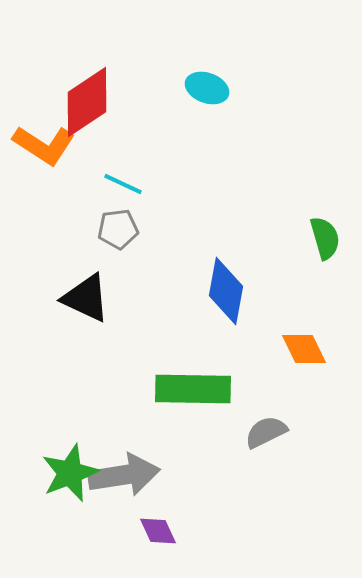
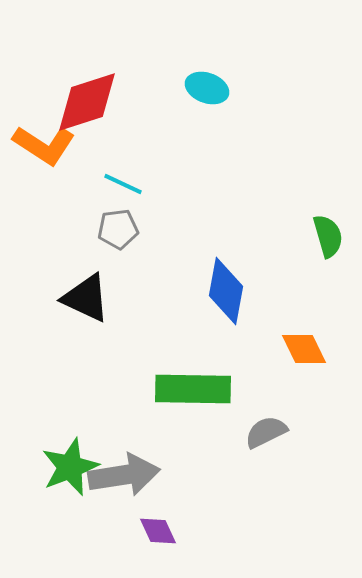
red diamond: rotated 16 degrees clockwise
green semicircle: moved 3 px right, 2 px up
green star: moved 6 px up
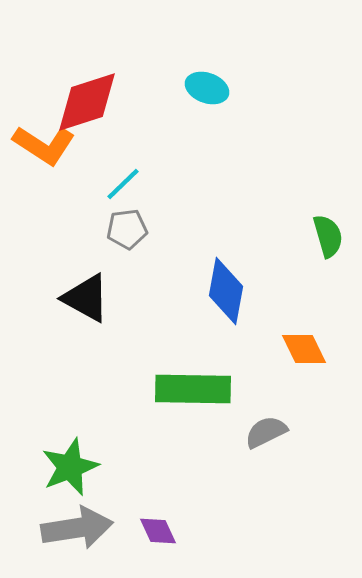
cyan line: rotated 69 degrees counterclockwise
gray pentagon: moved 9 px right
black triangle: rotated 4 degrees clockwise
gray arrow: moved 47 px left, 53 px down
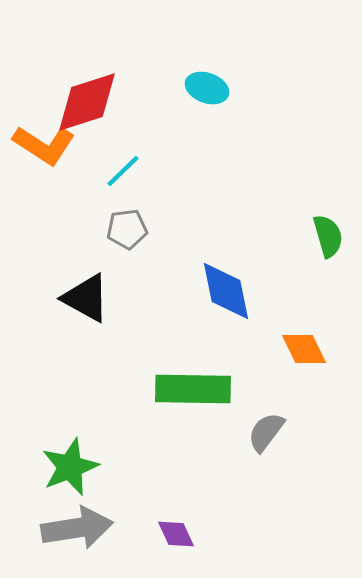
cyan line: moved 13 px up
blue diamond: rotated 22 degrees counterclockwise
gray semicircle: rotated 27 degrees counterclockwise
purple diamond: moved 18 px right, 3 px down
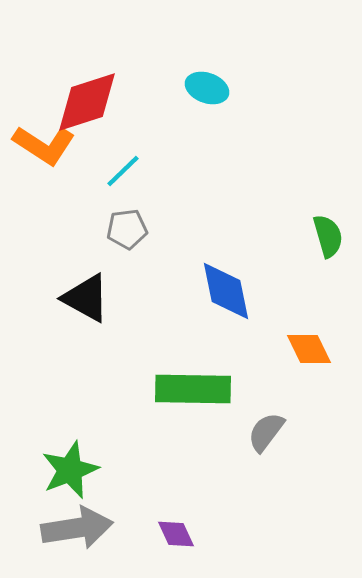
orange diamond: moved 5 px right
green star: moved 3 px down
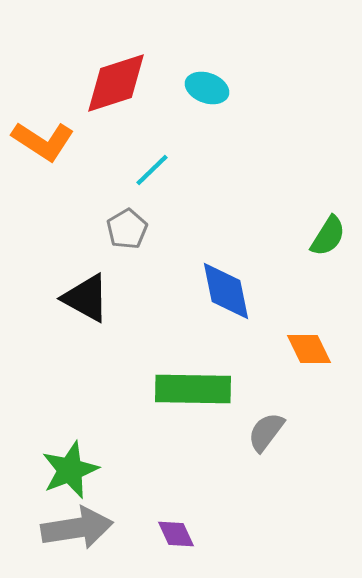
red diamond: moved 29 px right, 19 px up
orange L-shape: moved 1 px left, 4 px up
cyan line: moved 29 px right, 1 px up
gray pentagon: rotated 24 degrees counterclockwise
green semicircle: rotated 48 degrees clockwise
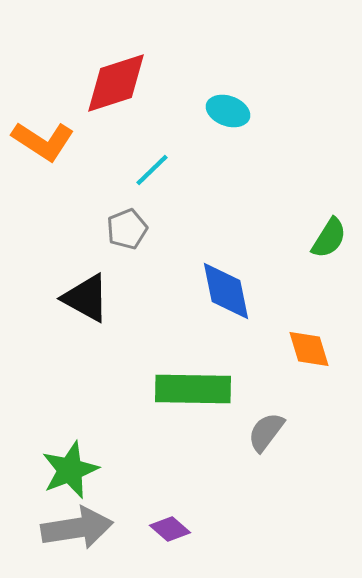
cyan ellipse: moved 21 px right, 23 px down
gray pentagon: rotated 9 degrees clockwise
green semicircle: moved 1 px right, 2 px down
orange diamond: rotated 9 degrees clockwise
purple diamond: moved 6 px left, 5 px up; rotated 24 degrees counterclockwise
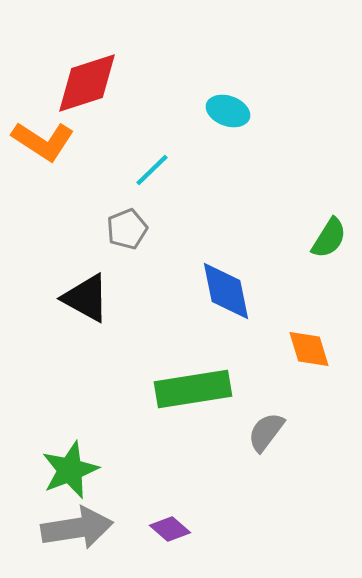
red diamond: moved 29 px left
green rectangle: rotated 10 degrees counterclockwise
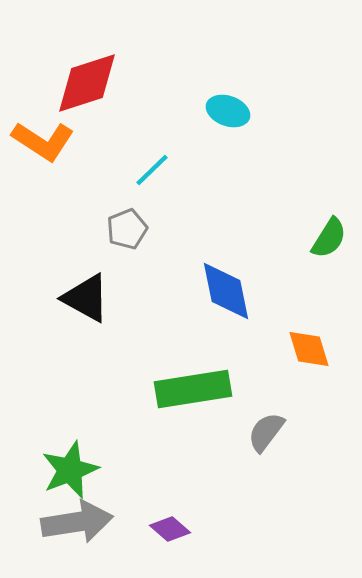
gray arrow: moved 6 px up
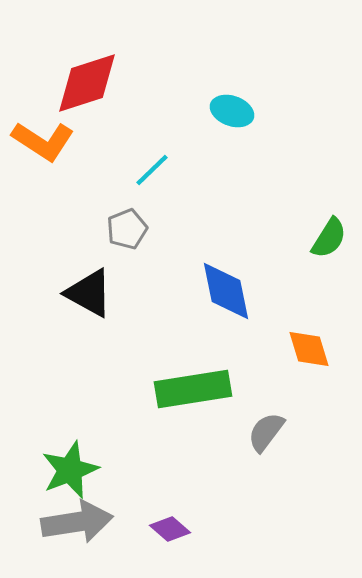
cyan ellipse: moved 4 px right
black triangle: moved 3 px right, 5 px up
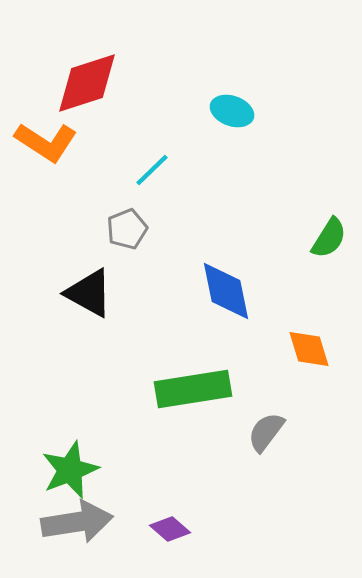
orange L-shape: moved 3 px right, 1 px down
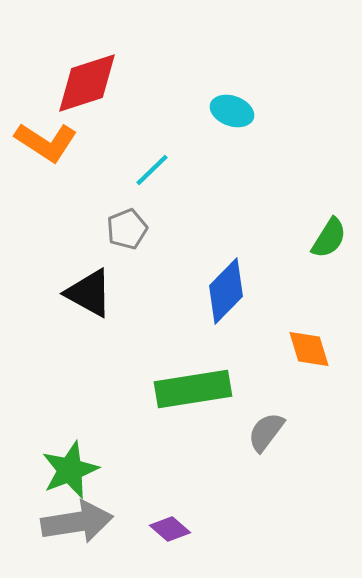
blue diamond: rotated 56 degrees clockwise
